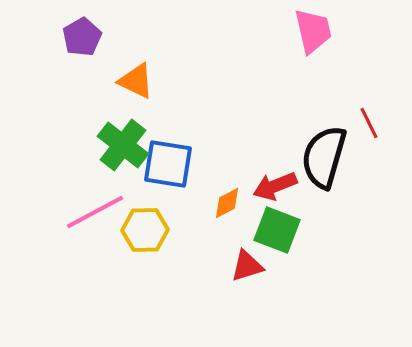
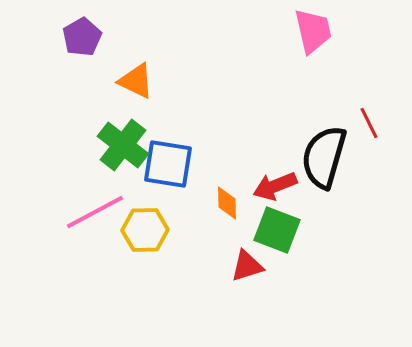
orange diamond: rotated 64 degrees counterclockwise
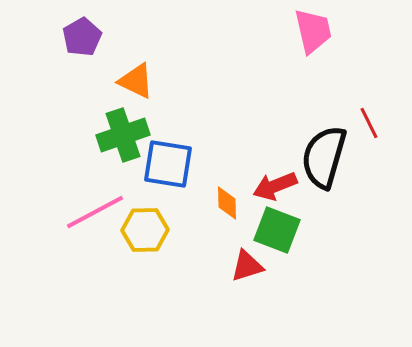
green cross: moved 10 px up; rotated 33 degrees clockwise
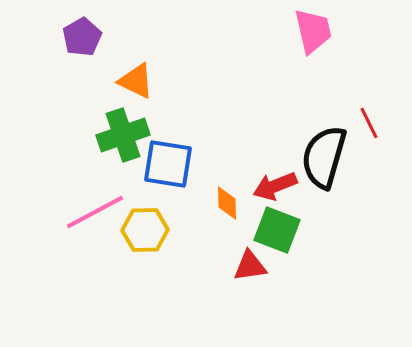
red triangle: moved 3 px right; rotated 9 degrees clockwise
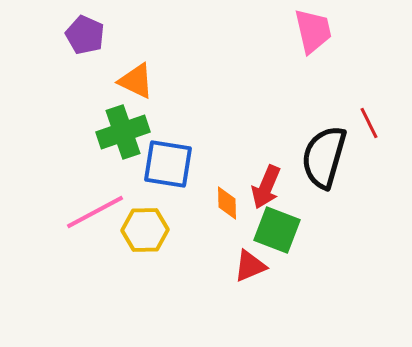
purple pentagon: moved 3 px right, 2 px up; rotated 18 degrees counterclockwise
green cross: moved 3 px up
red arrow: moved 9 px left, 1 px down; rotated 45 degrees counterclockwise
red triangle: rotated 15 degrees counterclockwise
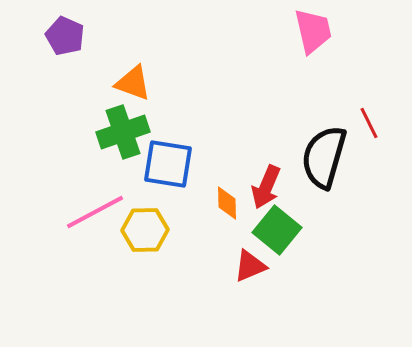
purple pentagon: moved 20 px left, 1 px down
orange triangle: moved 3 px left, 2 px down; rotated 6 degrees counterclockwise
green square: rotated 18 degrees clockwise
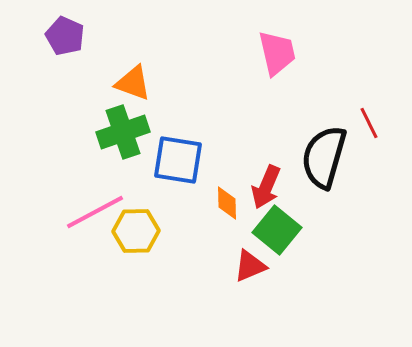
pink trapezoid: moved 36 px left, 22 px down
blue square: moved 10 px right, 4 px up
yellow hexagon: moved 9 px left, 1 px down
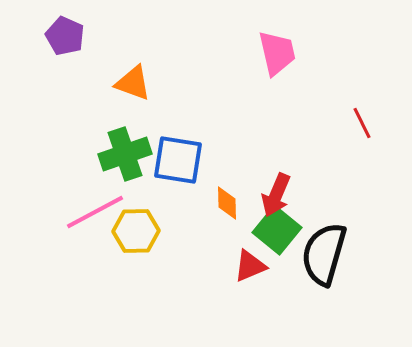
red line: moved 7 px left
green cross: moved 2 px right, 22 px down
black semicircle: moved 97 px down
red arrow: moved 10 px right, 8 px down
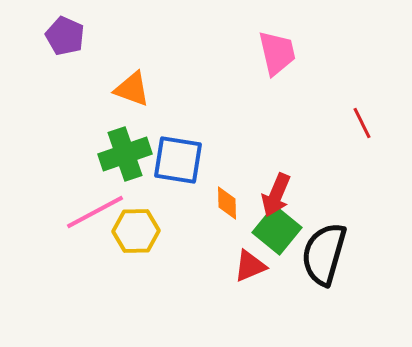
orange triangle: moved 1 px left, 6 px down
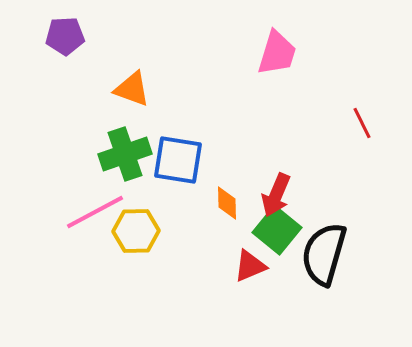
purple pentagon: rotated 27 degrees counterclockwise
pink trapezoid: rotated 30 degrees clockwise
